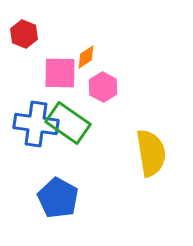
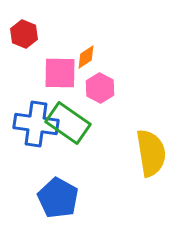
pink hexagon: moved 3 px left, 1 px down
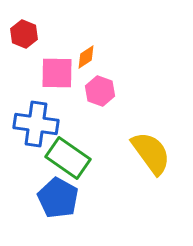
pink square: moved 3 px left
pink hexagon: moved 3 px down; rotated 8 degrees counterclockwise
green rectangle: moved 35 px down
yellow semicircle: rotated 27 degrees counterclockwise
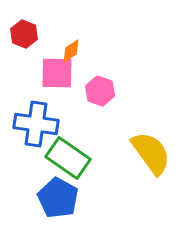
orange diamond: moved 15 px left, 6 px up
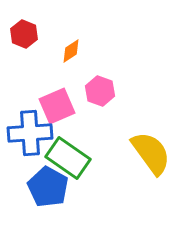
pink square: moved 33 px down; rotated 24 degrees counterclockwise
blue cross: moved 6 px left, 9 px down; rotated 12 degrees counterclockwise
blue pentagon: moved 10 px left, 11 px up
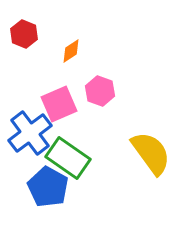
pink square: moved 2 px right, 2 px up
blue cross: rotated 33 degrees counterclockwise
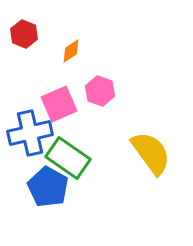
blue cross: rotated 24 degrees clockwise
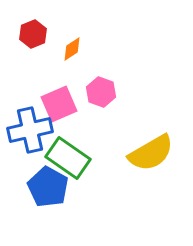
red hexagon: moved 9 px right; rotated 16 degrees clockwise
orange diamond: moved 1 px right, 2 px up
pink hexagon: moved 1 px right, 1 px down
blue cross: moved 3 px up
yellow semicircle: rotated 96 degrees clockwise
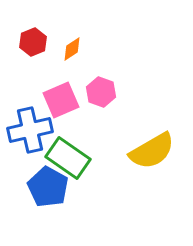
red hexagon: moved 8 px down
pink square: moved 2 px right, 4 px up
yellow semicircle: moved 1 px right, 2 px up
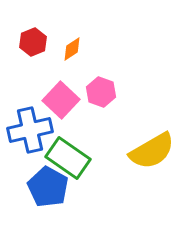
pink square: rotated 24 degrees counterclockwise
